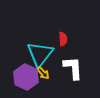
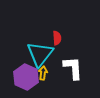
red semicircle: moved 6 px left, 1 px up
yellow arrow: rotated 128 degrees counterclockwise
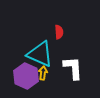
red semicircle: moved 2 px right, 6 px up
cyan triangle: rotated 44 degrees counterclockwise
purple hexagon: moved 1 px up
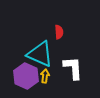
yellow arrow: moved 2 px right, 3 px down
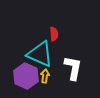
red semicircle: moved 5 px left, 2 px down
white L-shape: rotated 15 degrees clockwise
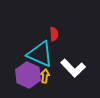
white L-shape: rotated 125 degrees clockwise
purple hexagon: moved 2 px right, 1 px up
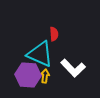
purple hexagon: rotated 20 degrees counterclockwise
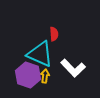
purple hexagon: rotated 15 degrees clockwise
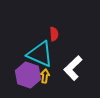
white L-shape: rotated 90 degrees clockwise
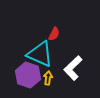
red semicircle: rotated 32 degrees clockwise
yellow arrow: moved 3 px right, 2 px down
